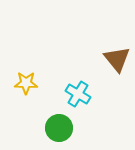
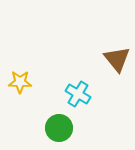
yellow star: moved 6 px left, 1 px up
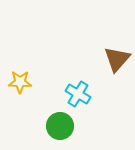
brown triangle: rotated 20 degrees clockwise
green circle: moved 1 px right, 2 px up
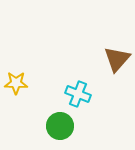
yellow star: moved 4 px left, 1 px down
cyan cross: rotated 10 degrees counterclockwise
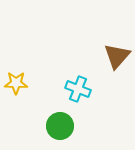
brown triangle: moved 3 px up
cyan cross: moved 5 px up
